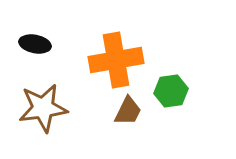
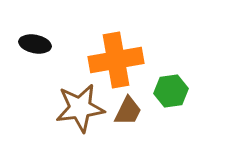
brown star: moved 37 px right
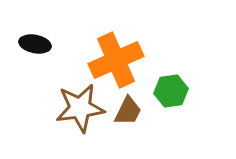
orange cross: rotated 14 degrees counterclockwise
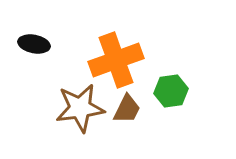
black ellipse: moved 1 px left
orange cross: rotated 4 degrees clockwise
brown trapezoid: moved 1 px left, 2 px up
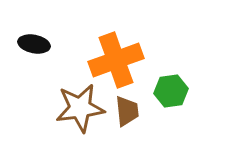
brown trapezoid: moved 2 px down; rotated 32 degrees counterclockwise
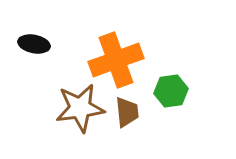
brown trapezoid: moved 1 px down
